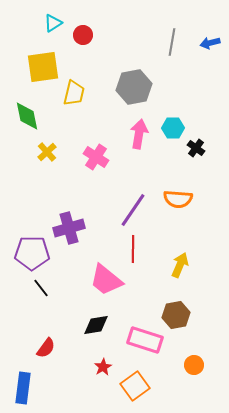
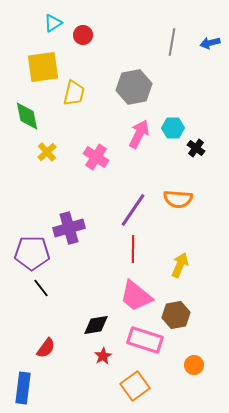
pink arrow: rotated 16 degrees clockwise
pink trapezoid: moved 30 px right, 16 px down
red star: moved 11 px up
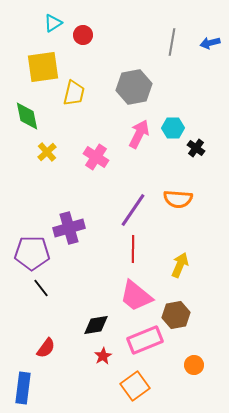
pink rectangle: rotated 40 degrees counterclockwise
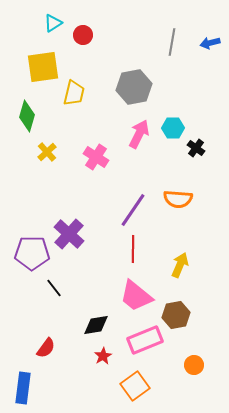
green diamond: rotated 28 degrees clockwise
purple cross: moved 6 px down; rotated 32 degrees counterclockwise
black line: moved 13 px right
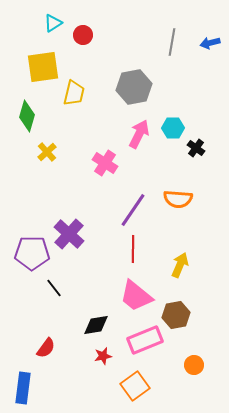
pink cross: moved 9 px right, 6 px down
red star: rotated 18 degrees clockwise
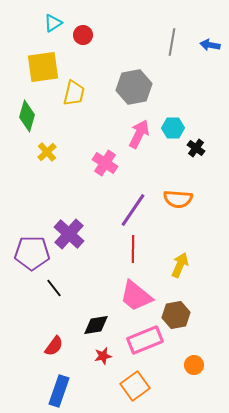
blue arrow: moved 2 px down; rotated 24 degrees clockwise
red semicircle: moved 8 px right, 2 px up
blue rectangle: moved 36 px right, 3 px down; rotated 12 degrees clockwise
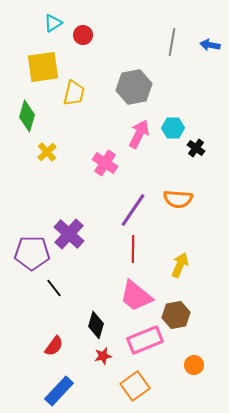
black diamond: rotated 64 degrees counterclockwise
blue rectangle: rotated 24 degrees clockwise
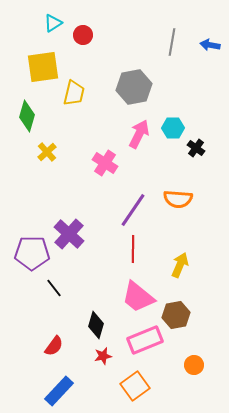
pink trapezoid: moved 2 px right, 1 px down
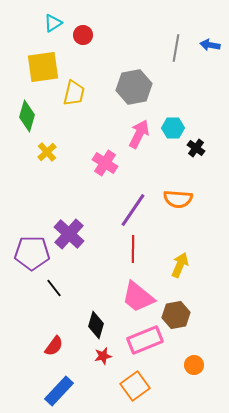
gray line: moved 4 px right, 6 px down
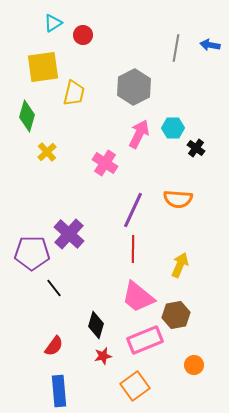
gray hexagon: rotated 16 degrees counterclockwise
purple line: rotated 9 degrees counterclockwise
blue rectangle: rotated 48 degrees counterclockwise
